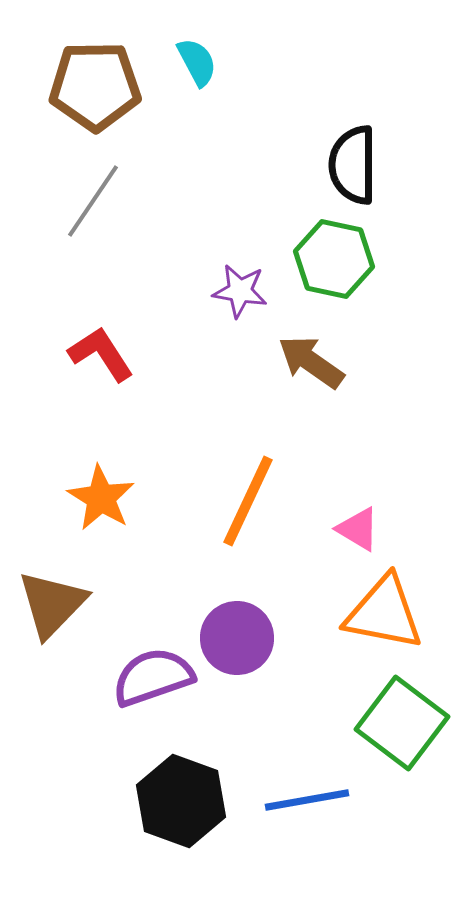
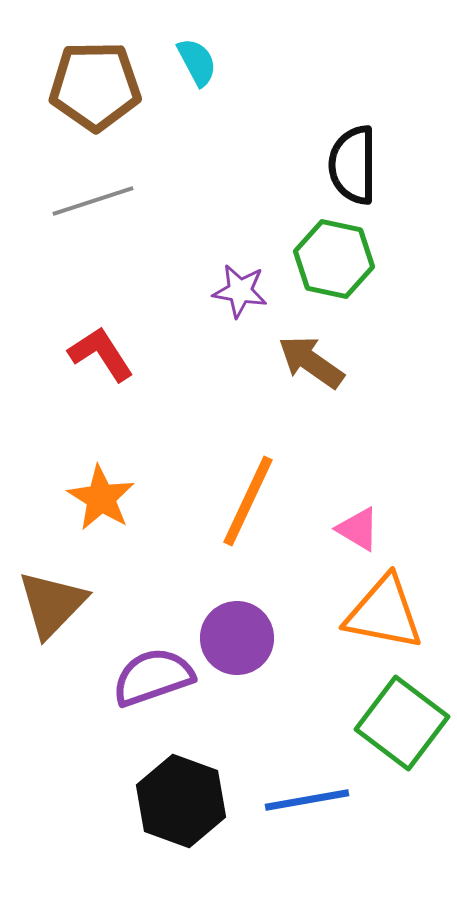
gray line: rotated 38 degrees clockwise
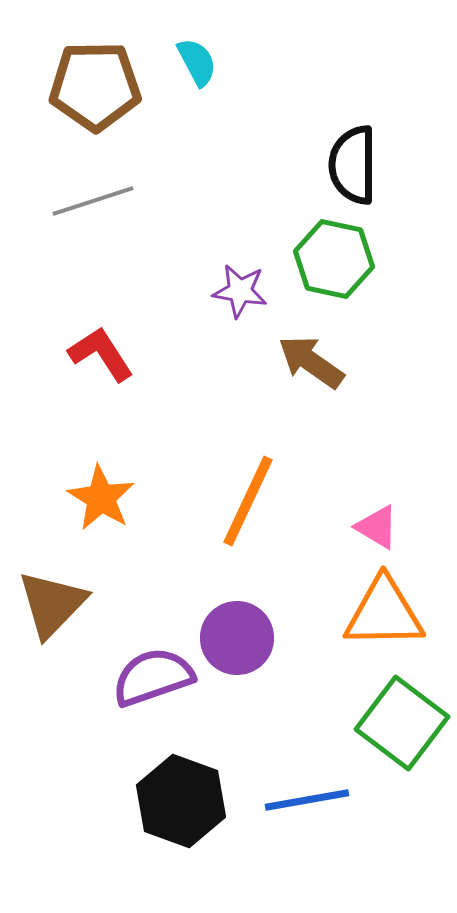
pink triangle: moved 19 px right, 2 px up
orange triangle: rotated 12 degrees counterclockwise
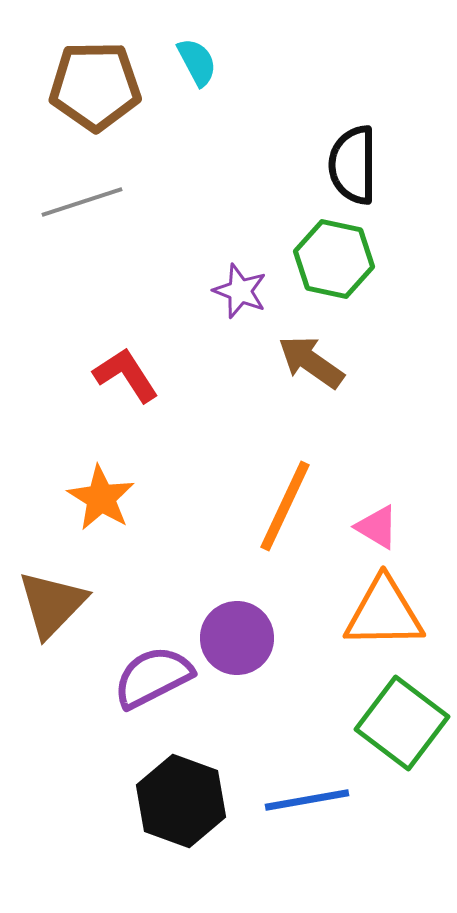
gray line: moved 11 px left, 1 px down
purple star: rotated 12 degrees clockwise
red L-shape: moved 25 px right, 21 px down
orange line: moved 37 px right, 5 px down
purple semicircle: rotated 8 degrees counterclockwise
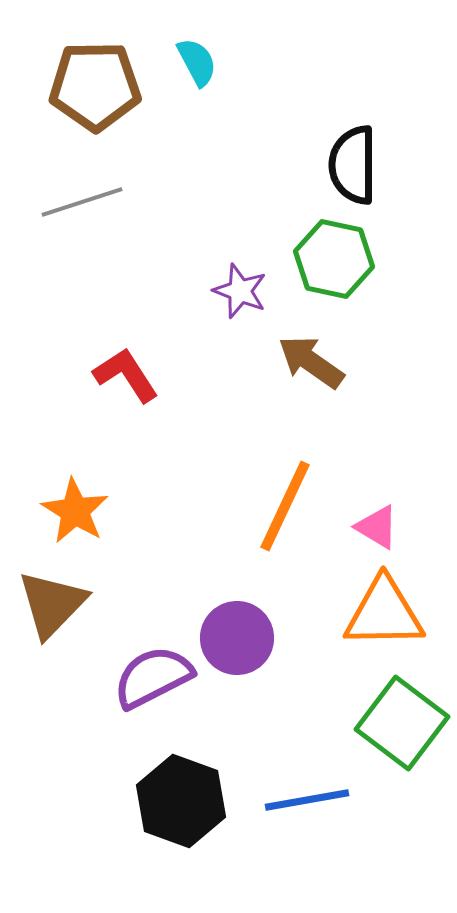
orange star: moved 26 px left, 13 px down
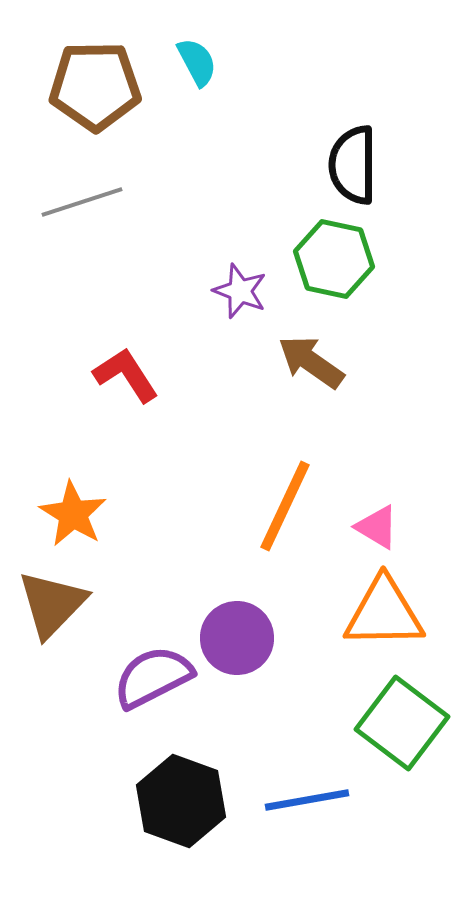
orange star: moved 2 px left, 3 px down
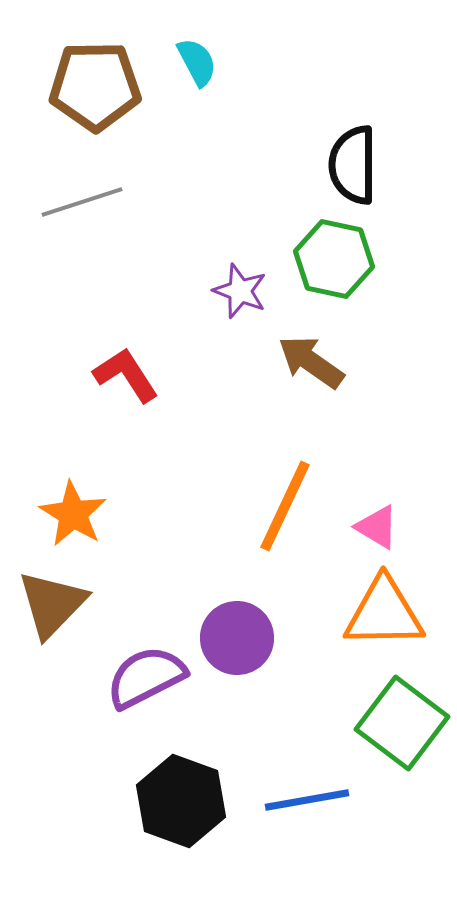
purple semicircle: moved 7 px left
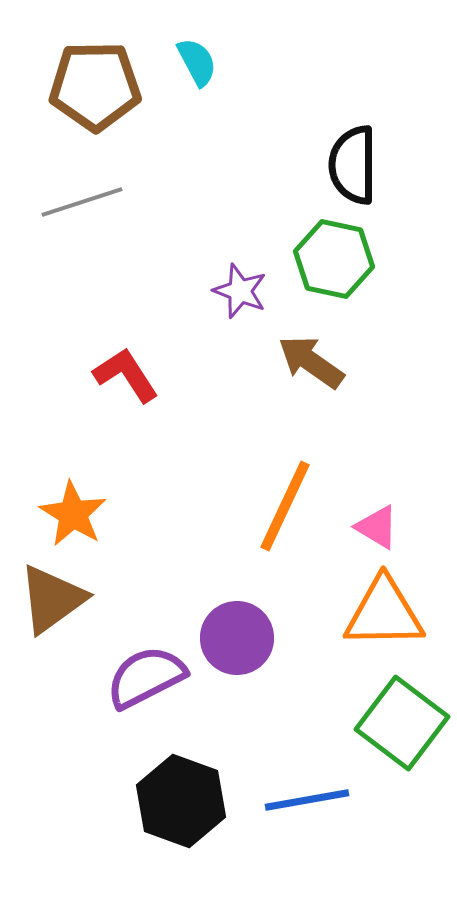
brown triangle: moved 5 px up; rotated 10 degrees clockwise
